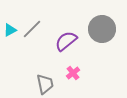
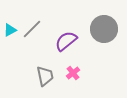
gray circle: moved 2 px right
gray trapezoid: moved 8 px up
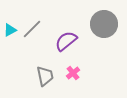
gray circle: moved 5 px up
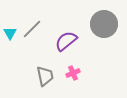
cyan triangle: moved 3 px down; rotated 32 degrees counterclockwise
pink cross: rotated 16 degrees clockwise
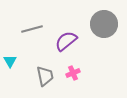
gray line: rotated 30 degrees clockwise
cyan triangle: moved 28 px down
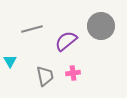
gray circle: moved 3 px left, 2 px down
pink cross: rotated 16 degrees clockwise
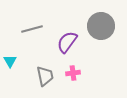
purple semicircle: moved 1 px right, 1 px down; rotated 15 degrees counterclockwise
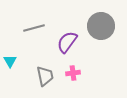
gray line: moved 2 px right, 1 px up
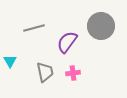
gray trapezoid: moved 4 px up
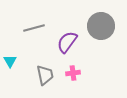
gray trapezoid: moved 3 px down
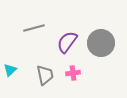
gray circle: moved 17 px down
cyan triangle: moved 9 px down; rotated 16 degrees clockwise
